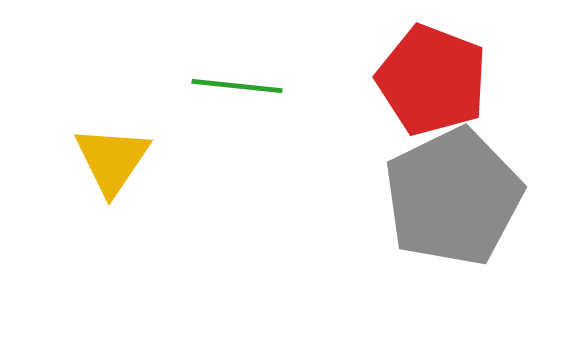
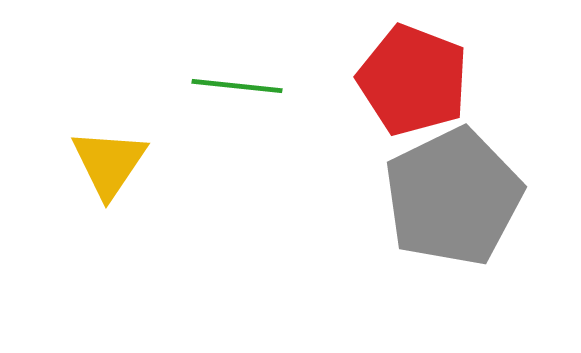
red pentagon: moved 19 px left
yellow triangle: moved 3 px left, 3 px down
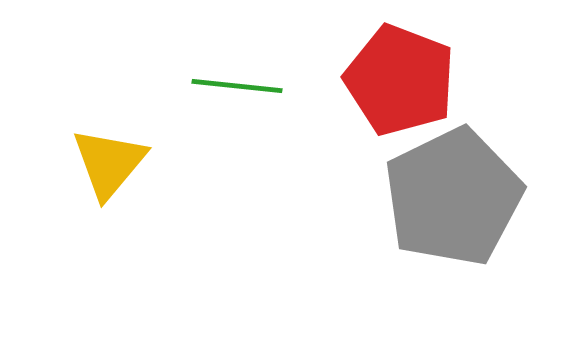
red pentagon: moved 13 px left
yellow triangle: rotated 6 degrees clockwise
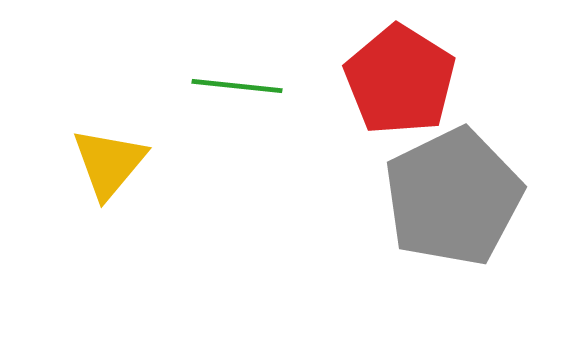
red pentagon: rotated 11 degrees clockwise
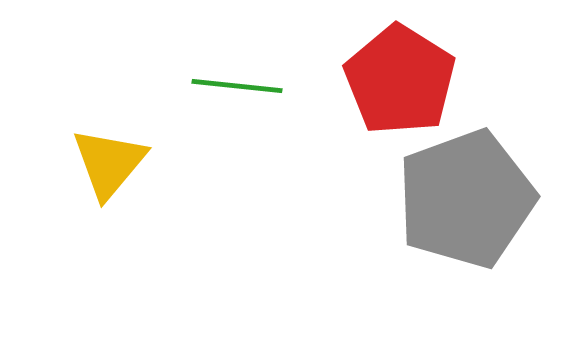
gray pentagon: moved 13 px right, 2 px down; rotated 6 degrees clockwise
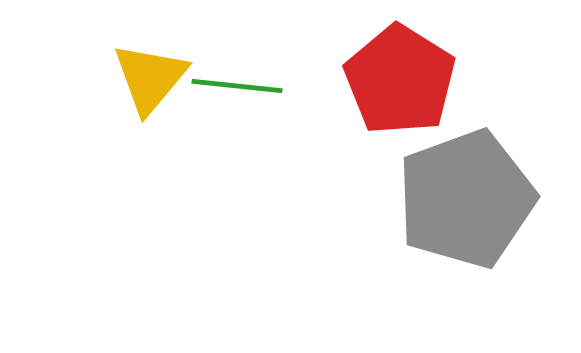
yellow triangle: moved 41 px right, 85 px up
